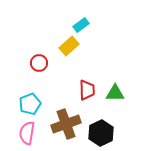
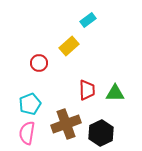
cyan rectangle: moved 7 px right, 5 px up
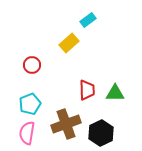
yellow rectangle: moved 3 px up
red circle: moved 7 px left, 2 px down
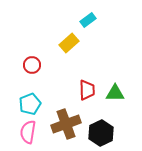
pink semicircle: moved 1 px right, 1 px up
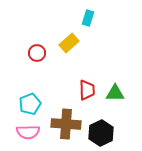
cyan rectangle: moved 2 px up; rotated 35 degrees counterclockwise
red circle: moved 5 px right, 12 px up
brown cross: rotated 24 degrees clockwise
pink semicircle: rotated 100 degrees counterclockwise
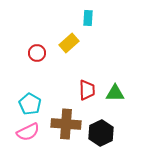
cyan rectangle: rotated 14 degrees counterclockwise
cyan pentagon: rotated 20 degrees counterclockwise
pink semicircle: rotated 25 degrees counterclockwise
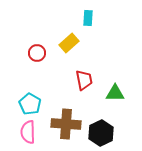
red trapezoid: moved 3 px left, 10 px up; rotated 10 degrees counterclockwise
pink semicircle: rotated 115 degrees clockwise
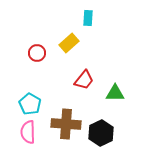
red trapezoid: rotated 50 degrees clockwise
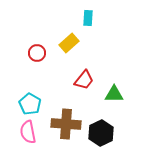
green triangle: moved 1 px left, 1 px down
pink semicircle: rotated 10 degrees counterclockwise
